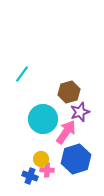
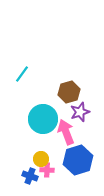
pink arrow: rotated 55 degrees counterclockwise
blue hexagon: moved 2 px right, 1 px down
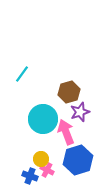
pink cross: rotated 24 degrees clockwise
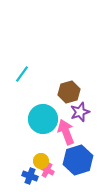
yellow circle: moved 2 px down
